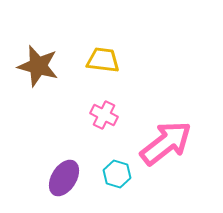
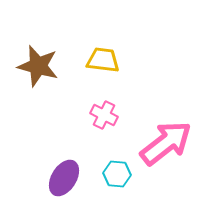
cyan hexagon: rotated 12 degrees counterclockwise
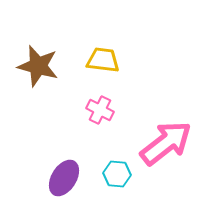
pink cross: moved 4 px left, 5 px up
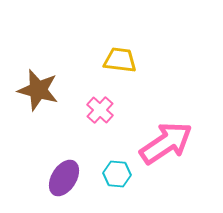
yellow trapezoid: moved 17 px right
brown star: moved 24 px down
pink cross: rotated 16 degrees clockwise
pink arrow: rotated 4 degrees clockwise
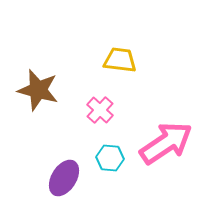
cyan hexagon: moved 7 px left, 16 px up
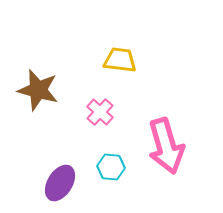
pink cross: moved 2 px down
pink arrow: moved 3 px down; rotated 108 degrees clockwise
cyan hexagon: moved 1 px right, 9 px down
purple ellipse: moved 4 px left, 5 px down
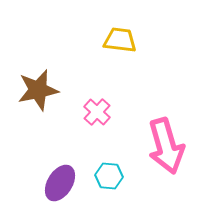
yellow trapezoid: moved 20 px up
brown star: rotated 27 degrees counterclockwise
pink cross: moved 3 px left
cyan hexagon: moved 2 px left, 9 px down
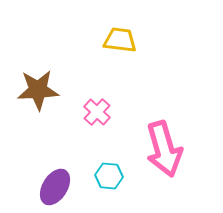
brown star: rotated 9 degrees clockwise
pink arrow: moved 2 px left, 3 px down
purple ellipse: moved 5 px left, 4 px down
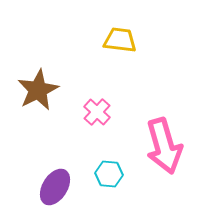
brown star: rotated 24 degrees counterclockwise
pink arrow: moved 3 px up
cyan hexagon: moved 2 px up
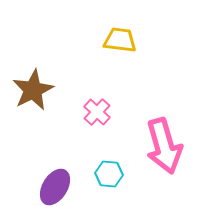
brown star: moved 5 px left
